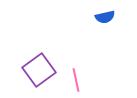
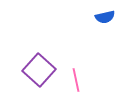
purple square: rotated 12 degrees counterclockwise
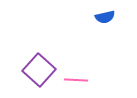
pink line: rotated 75 degrees counterclockwise
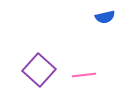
pink line: moved 8 px right, 5 px up; rotated 10 degrees counterclockwise
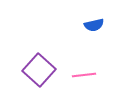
blue semicircle: moved 11 px left, 8 px down
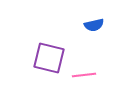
purple square: moved 10 px right, 12 px up; rotated 28 degrees counterclockwise
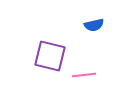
purple square: moved 1 px right, 2 px up
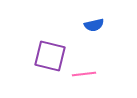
pink line: moved 1 px up
